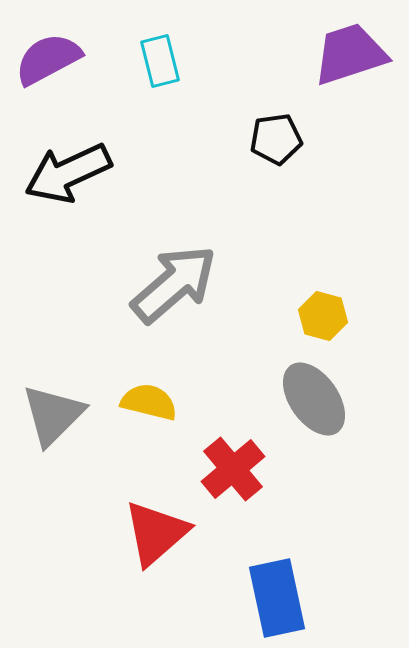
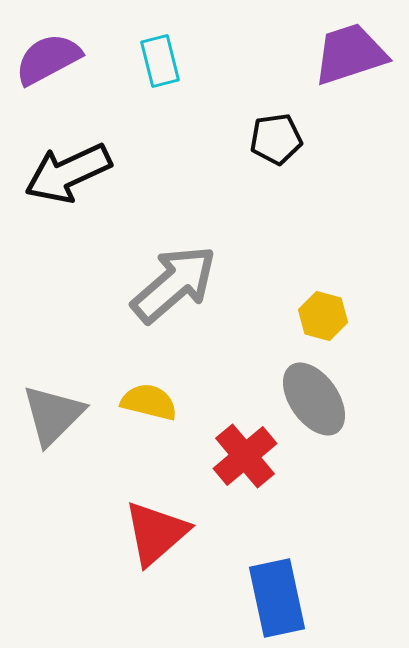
red cross: moved 12 px right, 13 px up
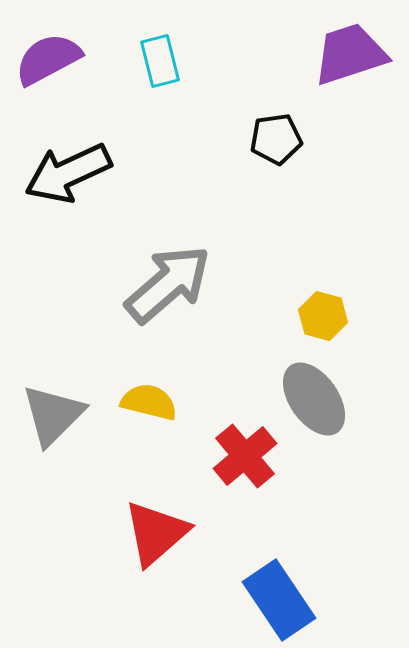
gray arrow: moved 6 px left
blue rectangle: moved 2 px right, 2 px down; rotated 22 degrees counterclockwise
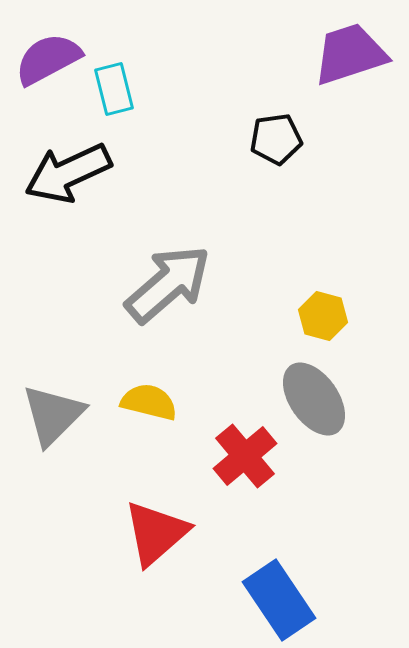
cyan rectangle: moved 46 px left, 28 px down
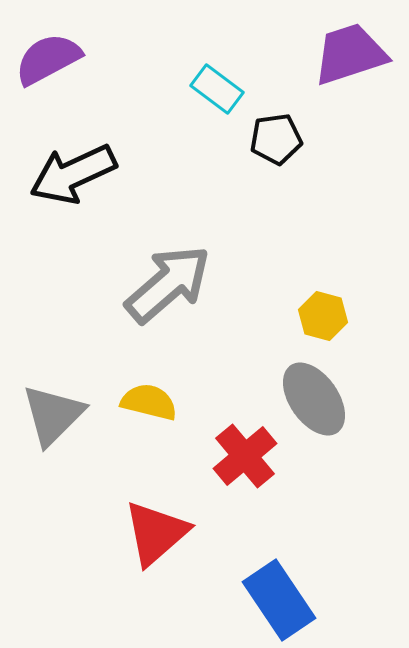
cyan rectangle: moved 103 px right; rotated 39 degrees counterclockwise
black arrow: moved 5 px right, 1 px down
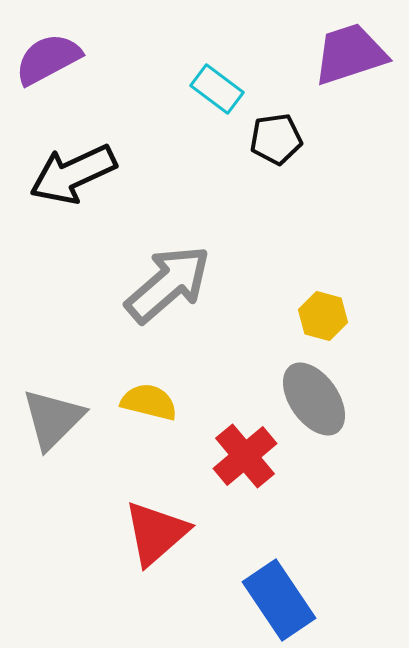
gray triangle: moved 4 px down
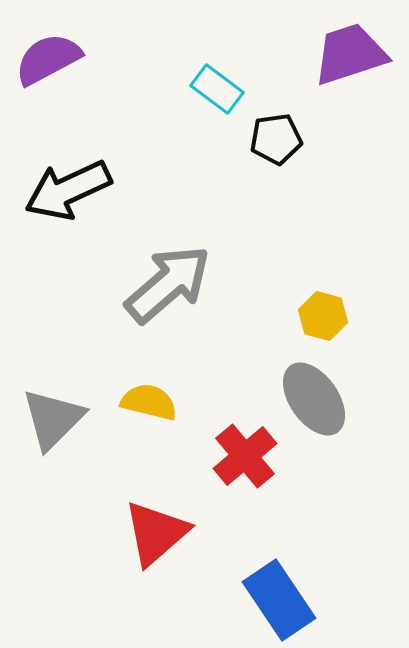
black arrow: moved 5 px left, 16 px down
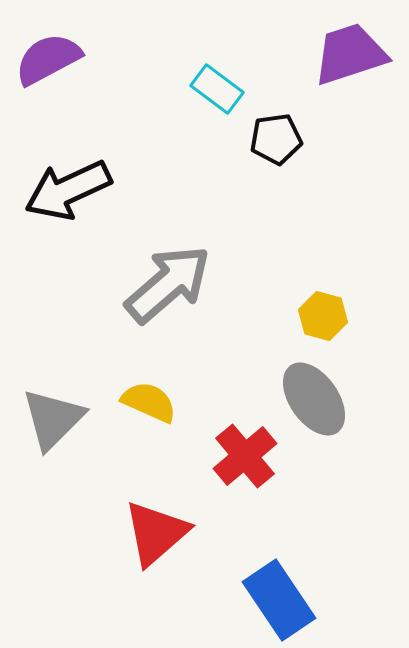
yellow semicircle: rotated 10 degrees clockwise
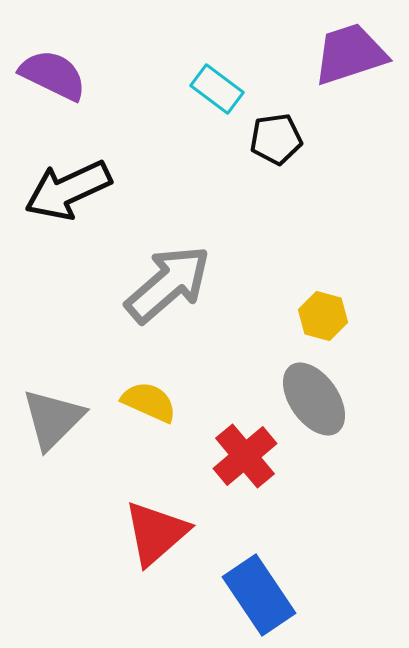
purple semicircle: moved 5 px right, 16 px down; rotated 54 degrees clockwise
blue rectangle: moved 20 px left, 5 px up
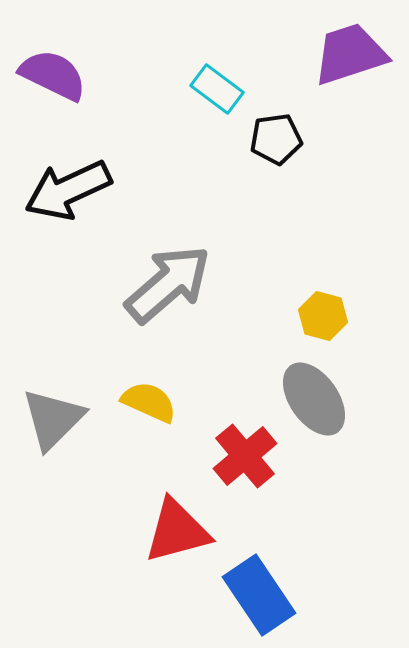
red triangle: moved 21 px right, 2 px up; rotated 26 degrees clockwise
